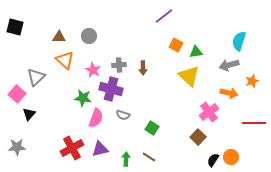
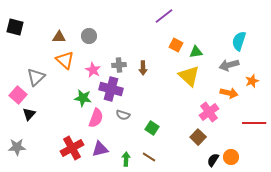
pink square: moved 1 px right, 1 px down
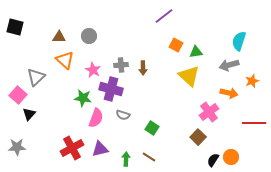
gray cross: moved 2 px right
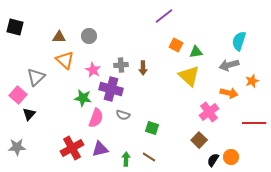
green square: rotated 16 degrees counterclockwise
brown square: moved 1 px right, 3 px down
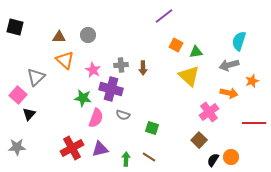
gray circle: moved 1 px left, 1 px up
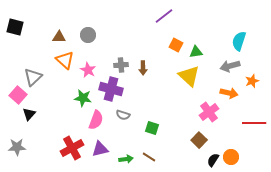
gray arrow: moved 1 px right, 1 px down
pink star: moved 5 px left
gray triangle: moved 3 px left
pink semicircle: moved 2 px down
green arrow: rotated 80 degrees clockwise
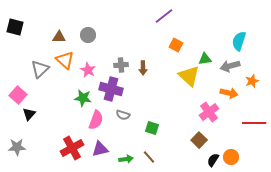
green triangle: moved 9 px right, 7 px down
gray triangle: moved 7 px right, 8 px up
brown line: rotated 16 degrees clockwise
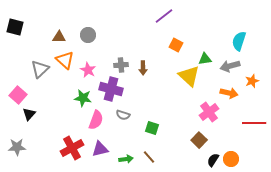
orange circle: moved 2 px down
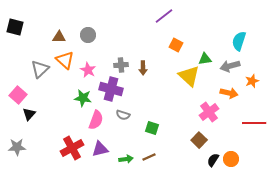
brown line: rotated 72 degrees counterclockwise
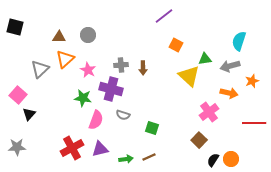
orange triangle: moved 1 px up; rotated 36 degrees clockwise
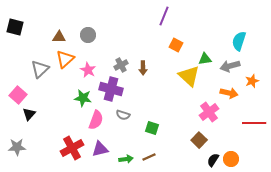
purple line: rotated 30 degrees counterclockwise
gray cross: rotated 24 degrees counterclockwise
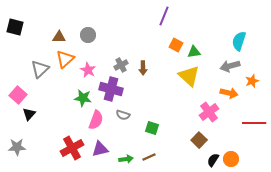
green triangle: moved 11 px left, 7 px up
